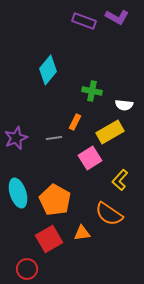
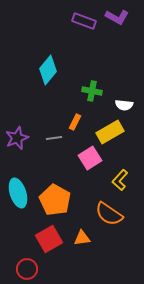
purple star: moved 1 px right
orange triangle: moved 5 px down
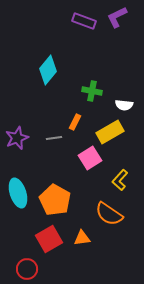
purple L-shape: rotated 125 degrees clockwise
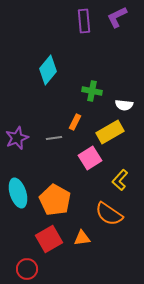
purple rectangle: rotated 65 degrees clockwise
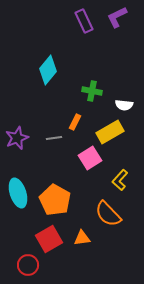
purple rectangle: rotated 20 degrees counterclockwise
orange semicircle: moved 1 px left; rotated 12 degrees clockwise
red circle: moved 1 px right, 4 px up
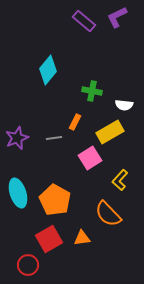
purple rectangle: rotated 25 degrees counterclockwise
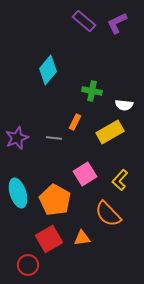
purple L-shape: moved 6 px down
gray line: rotated 14 degrees clockwise
pink square: moved 5 px left, 16 px down
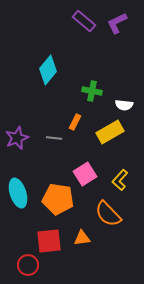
orange pentagon: moved 3 px right, 1 px up; rotated 20 degrees counterclockwise
red square: moved 2 px down; rotated 24 degrees clockwise
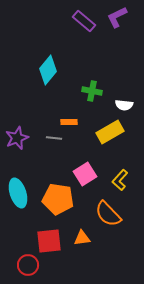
purple L-shape: moved 6 px up
orange rectangle: moved 6 px left; rotated 63 degrees clockwise
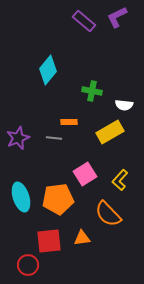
purple star: moved 1 px right
cyan ellipse: moved 3 px right, 4 px down
orange pentagon: rotated 16 degrees counterclockwise
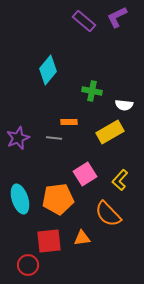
cyan ellipse: moved 1 px left, 2 px down
